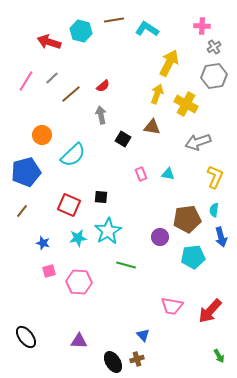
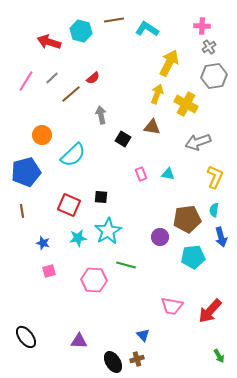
gray cross at (214, 47): moved 5 px left
red semicircle at (103, 86): moved 10 px left, 8 px up
brown line at (22, 211): rotated 48 degrees counterclockwise
pink hexagon at (79, 282): moved 15 px right, 2 px up
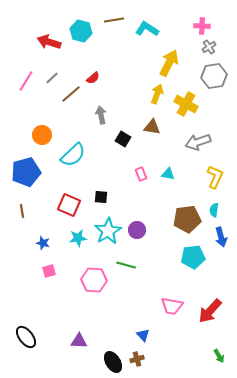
purple circle at (160, 237): moved 23 px left, 7 px up
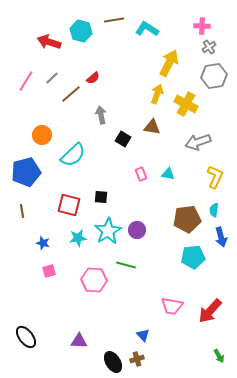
red square at (69, 205): rotated 10 degrees counterclockwise
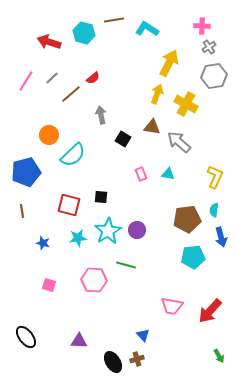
cyan hexagon at (81, 31): moved 3 px right, 2 px down
orange circle at (42, 135): moved 7 px right
gray arrow at (198, 142): moved 19 px left; rotated 60 degrees clockwise
pink square at (49, 271): moved 14 px down; rotated 32 degrees clockwise
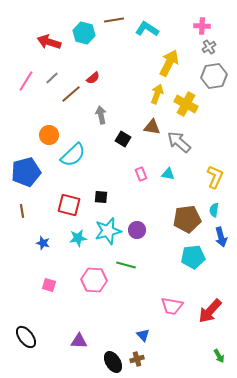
cyan star at (108, 231): rotated 16 degrees clockwise
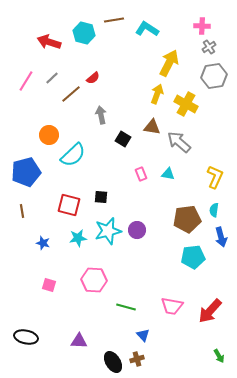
green line at (126, 265): moved 42 px down
black ellipse at (26, 337): rotated 40 degrees counterclockwise
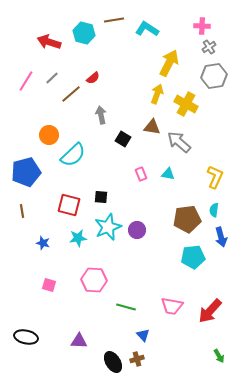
cyan star at (108, 231): moved 4 px up; rotated 8 degrees counterclockwise
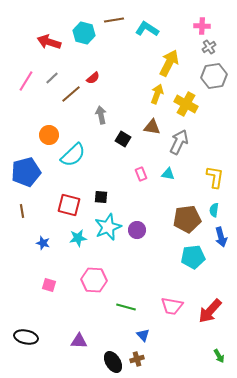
gray arrow at (179, 142): rotated 75 degrees clockwise
yellow L-shape at (215, 177): rotated 15 degrees counterclockwise
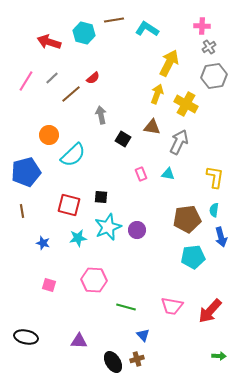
green arrow at (219, 356): rotated 56 degrees counterclockwise
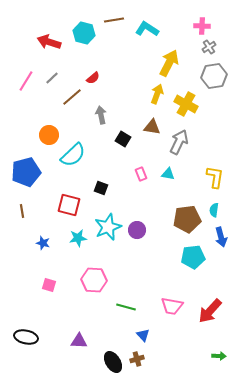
brown line at (71, 94): moved 1 px right, 3 px down
black square at (101, 197): moved 9 px up; rotated 16 degrees clockwise
